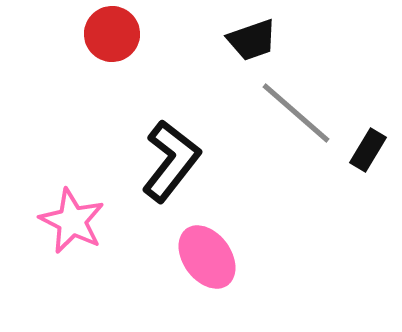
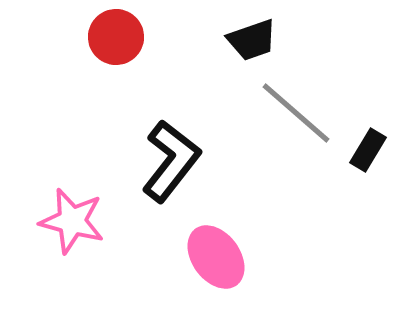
red circle: moved 4 px right, 3 px down
pink star: rotated 12 degrees counterclockwise
pink ellipse: moved 9 px right
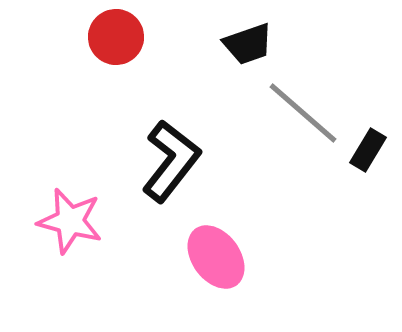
black trapezoid: moved 4 px left, 4 px down
gray line: moved 7 px right
pink star: moved 2 px left
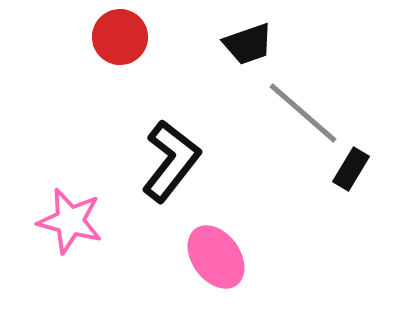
red circle: moved 4 px right
black rectangle: moved 17 px left, 19 px down
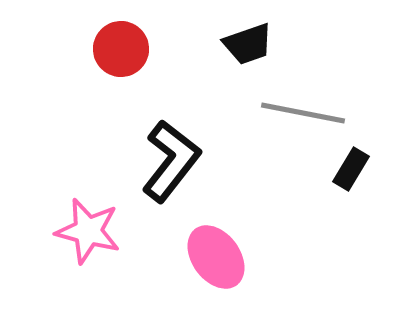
red circle: moved 1 px right, 12 px down
gray line: rotated 30 degrees counterclockwise
pink star: moved 18 px right, 10 px down
